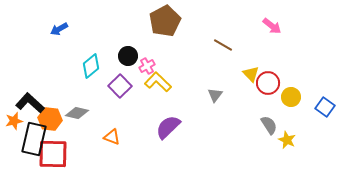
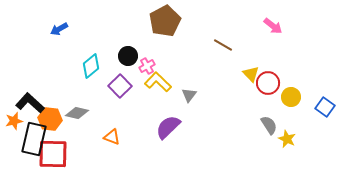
pink arrow: moved 1 px right
gray triangle: moved 26 px left
yellow star: moved 1 px up
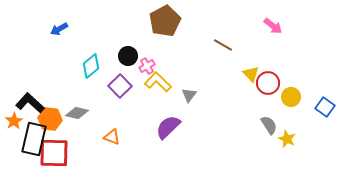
orange star: rotated 18 degrees counterclockwise
red square: moved 1 px right, 1 px up
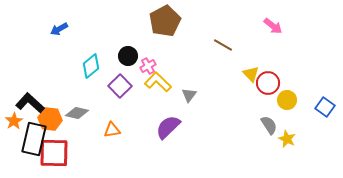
pink cross: moved 1 px right
yellow circle: moved 4 px left, 3 px down
orange triangle: moved 7 px up; rotated 30 degrees counterclockwise
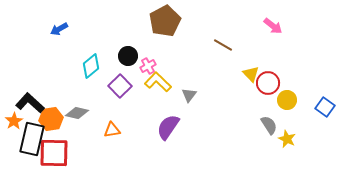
orange hexagon: moved 1 px right; rotated 15 degrees counterclockwise
purple semicircle: rotated 12 degrees counterclockwise
black rectangle: moved 2 px left
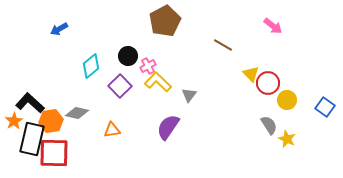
orange hexagon: moved 2 px down
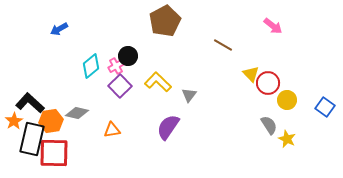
pink cross: moved 32 px left
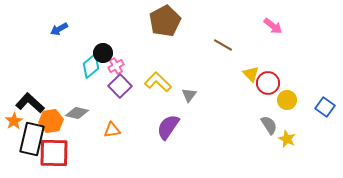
black circle: moved 25 px left, 3 px up
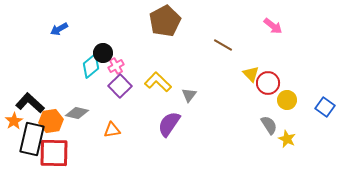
purple semicircle: moved 1 px right, 3 px up
